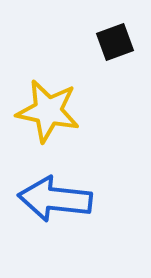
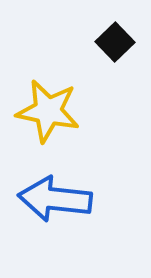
black square: rotated 24 degrees counterclockwise
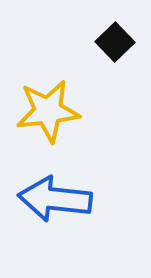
yellow star: rotated 18 degrees counterclockwise
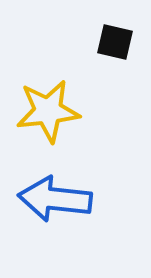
black square: rotated 33 degrees counterclockwise
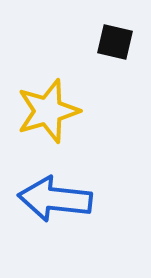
yellow star: rotated 10 degrees counterclockwise
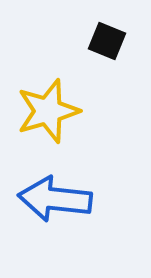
black square: moved 8 px left, 1 px up; rotated 9 degrees clockwise
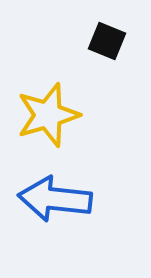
yellow star: moved 4 px down
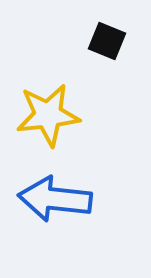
yellow star: rotated 10 degrees clockwise
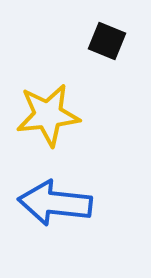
blue arrow: moved 4 px down
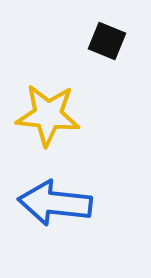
yellow star: rotated 12 degrees clockwise
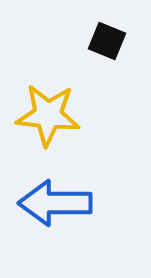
blue arrow: rotated 6 degrees counterclockwise
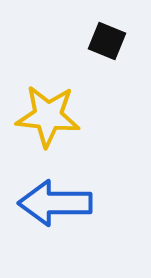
yellow star: moved 1 px down
